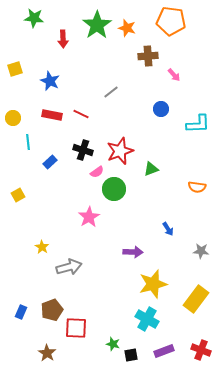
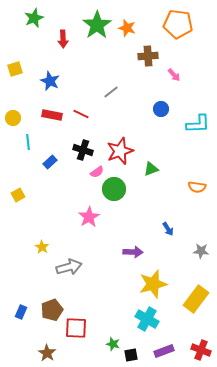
green star at (34, 18): rotated 30 degrees counterclockwise
orange pentagon at (171, 21): moved 7 px right, 3 px down
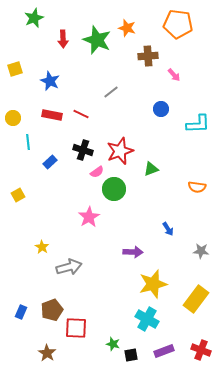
green star at (97, 25): moved 15 px down; rotated 16 degrees counterclockwise
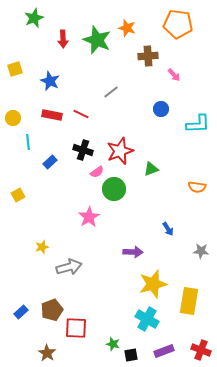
yellow star at (42, 247): rotated 24 degrees clockwise
yellow rectangle at (196, 299): moved 7 px left, 2 px down; rotated 28 degrees counterclockwise
blue rectangle at (21, 312): rotated 24 degrees clockwise
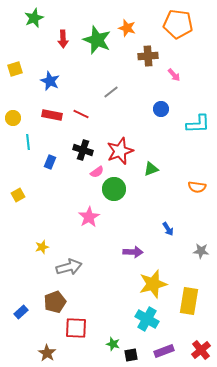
blue rectangle at (50, 162): rotated 24 degrees counterclockwise
brown pentagon at (52, 310): moved 3 px right, 8 px up
red cross at (201, 350): rotated 30 degrees clockwise
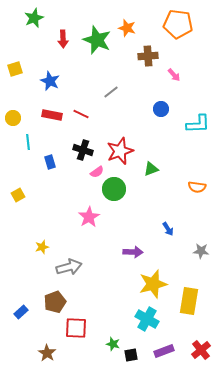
blue rectangle at (50, 162): rotated 40 degrees counterclockwise
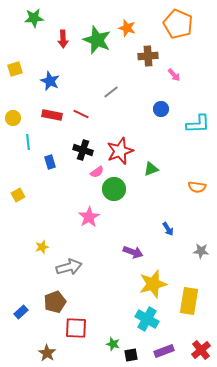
green star at (34, 18): rotated 18 degrees clockwise
orange pentagon at (178, 24): rotated 16 degrees clockwise
purple arrow at (133, 252): rotated 18 degrees clockwise
